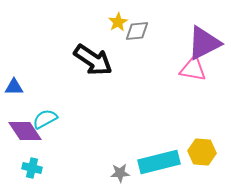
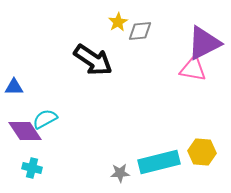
gray diamond: moved 3 px right
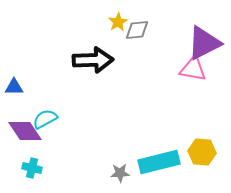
gray diamond: moved 3 px left, 1 px up
black arrow: rotated 36 degrees counterclockwise
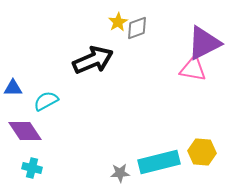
gray diamond: moved 2 px up; rotated 15 degrees counterclockwise
black arrow: rotated 21 degrees counterclockwise
blue triangle: moved 1 px left, 1 px down
cyan semicircle: moved 1 px right, 18 px up
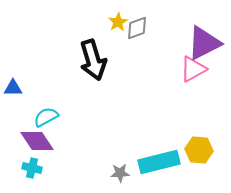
black arrow: rotated 96 degrees clockwise
pink triangle: rotated 40 degrees counterclockwise
cyan semicircle: moved 16 px down
purple diamond: moved 12 px right, 10 px down
yellow hexagon: moved 3 px left, 2 px up
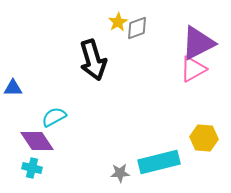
purple triangle: moved 6 px left
cyan semicircle: moved 8 px right
yellow hexagon: moved 5 px right, 12 px up
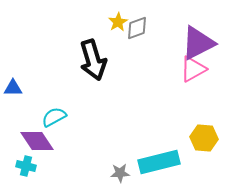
cyan cross: moved 6 px left, 2 px up
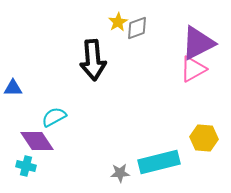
black arrow: rotated 12 degrees clockwise
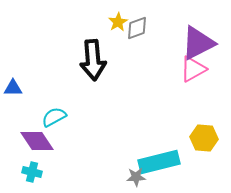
cyan cross: moved 6 px right, 6 px down
gray star: moved 16 px right, 4 px down
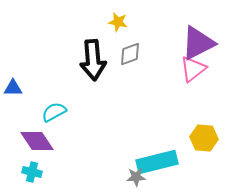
yellow star: rotated 30 degrees counterclockwise
gray diamond: moved 7 px left, 26 px down
pink triangle: rotated 8 degrees counterclockwise
cyan semicircle: moved 5 px up
cyan rectangle: moved 2 px left
